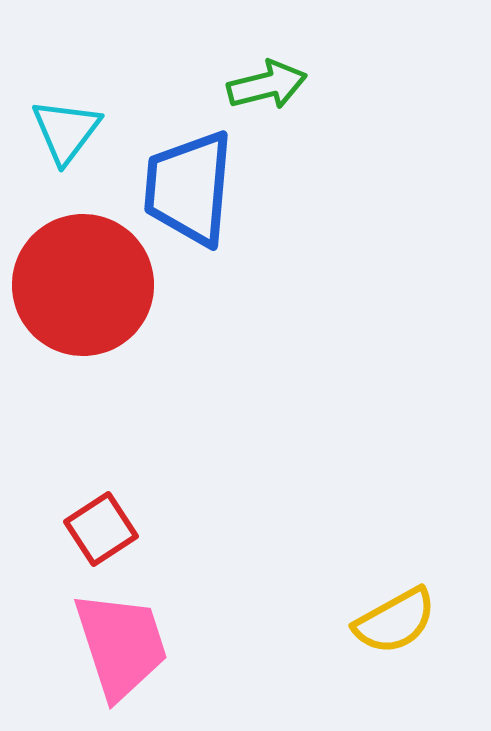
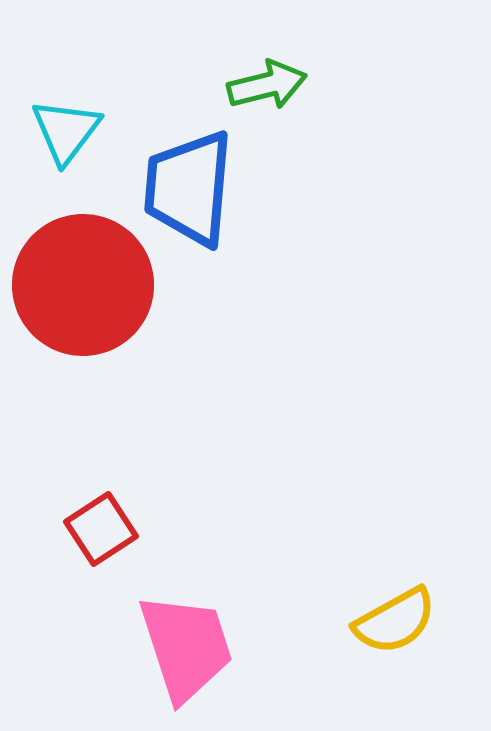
pink trapezoid: moved 65 px right, 2 px down
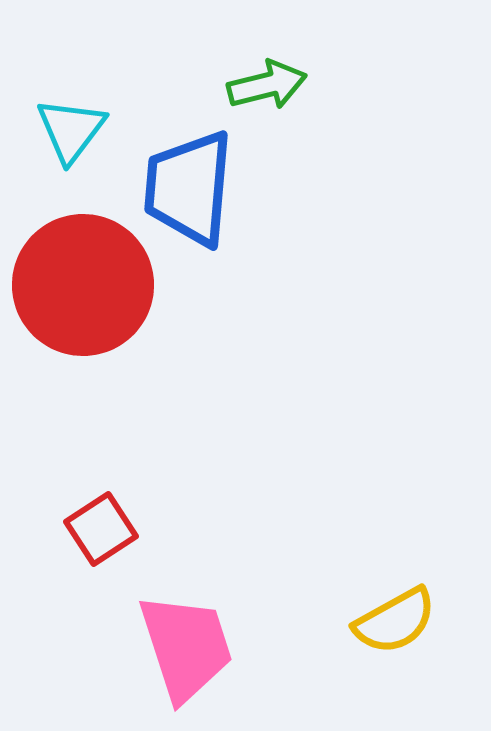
cyan triangle: moved 5 px right, 1 px up
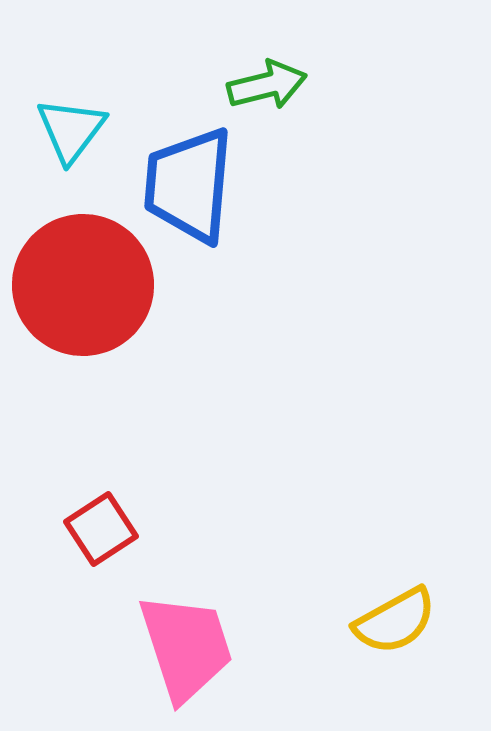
blue trapezoid: moved 3 px up
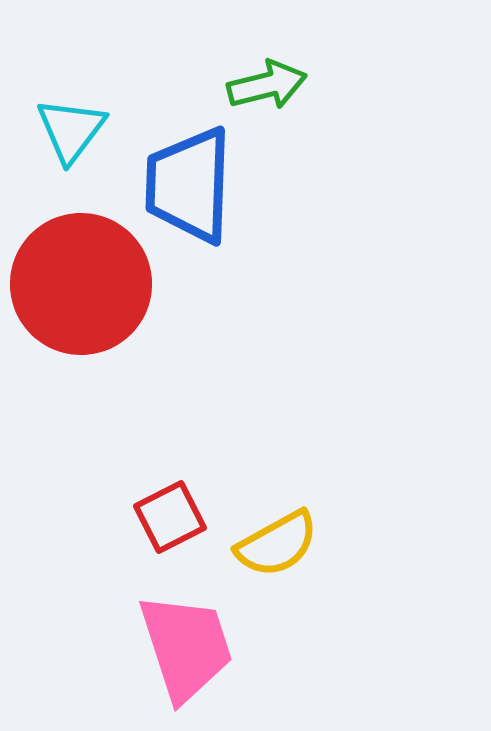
blue trapezoid: rotated 3 degrees counterclockwise
red circle: moved 2 px left, 1 px up
red square: moved 69 px right, 12 px up; rotated 6 degrees clockwise
yellow semicircle: moved 118 px left, 77 px up
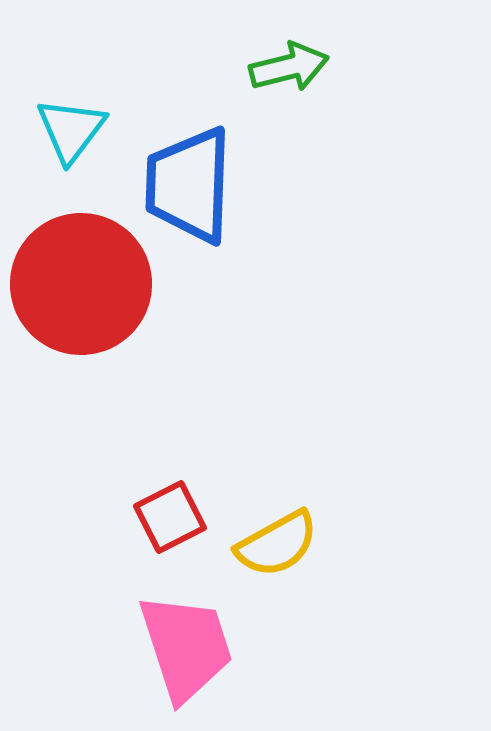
green arrow: moved 22 px right, 18 px up
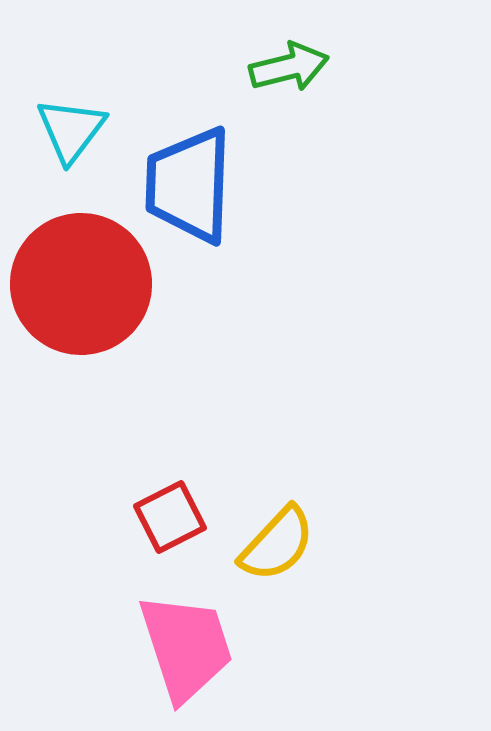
yellow semicircle: rotated 18 degrees counterclockwise
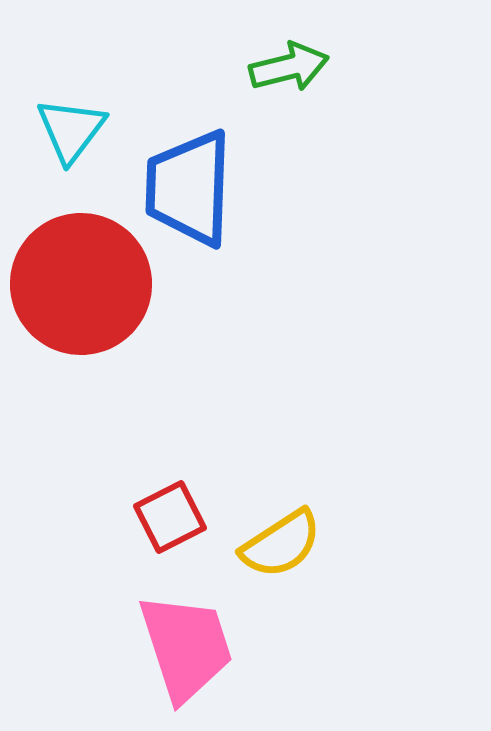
blue trapezoid: moved 3 px down
yellow semicircle: moved 4 px right; rotated 14 degrees clockwise
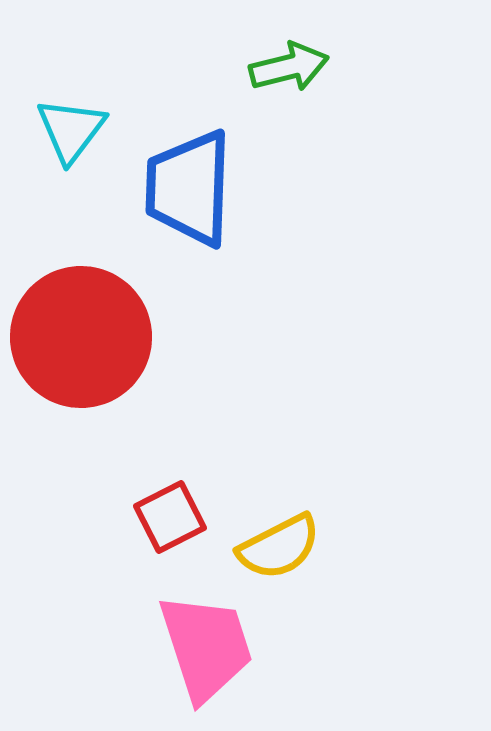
red circle: moved 53 px down
yellow semicircle: moved 2 px left, 3 px down; rotated 6 degrees clockwise
pink trapezoid: moved 20 px right
